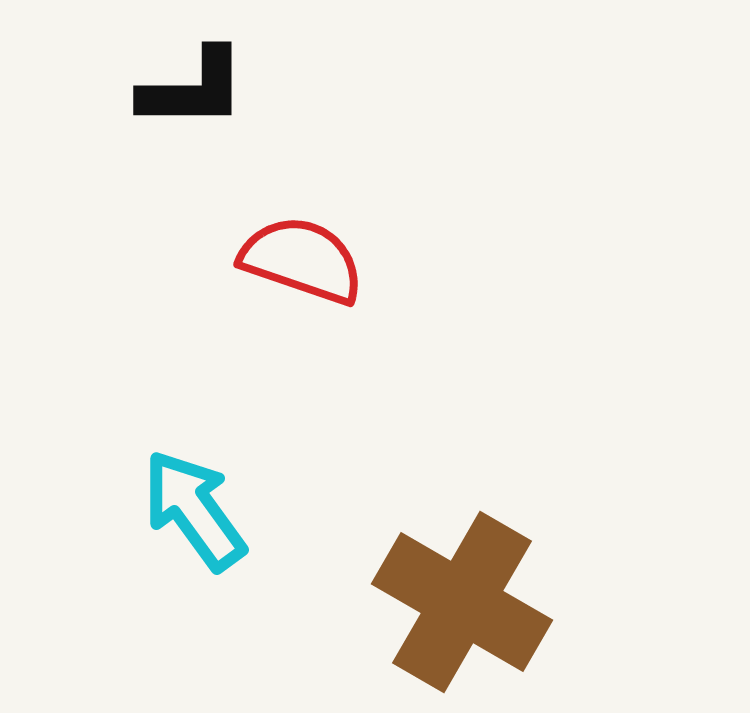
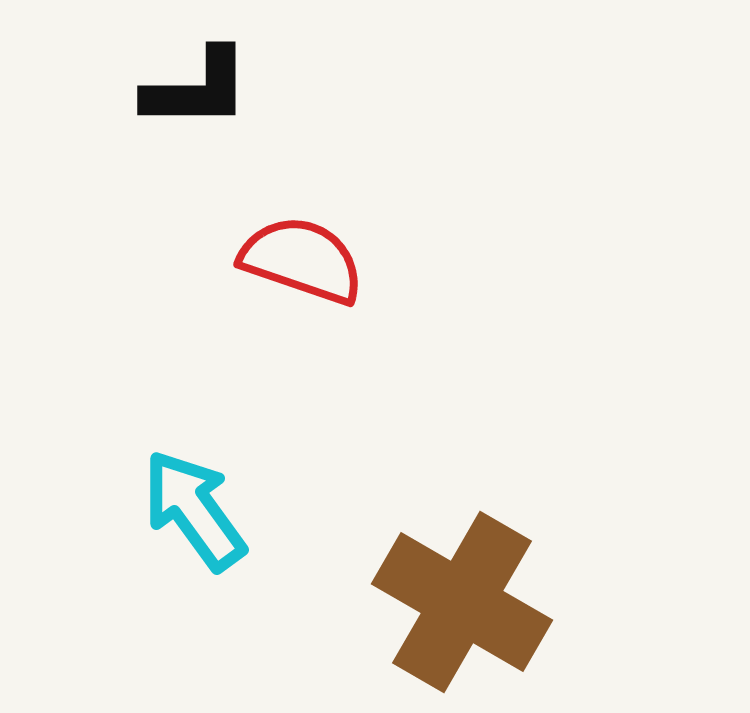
black L-shape: moved 4 px right
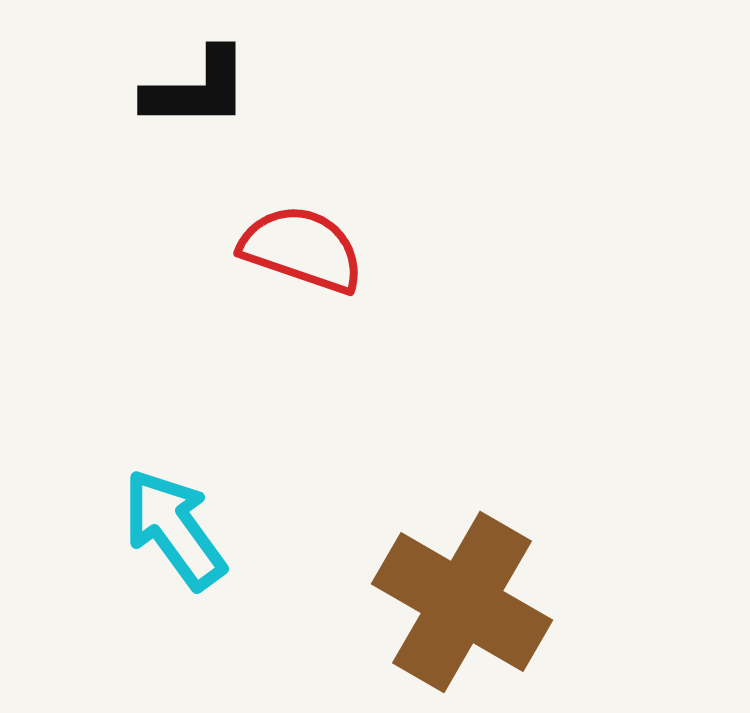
red semicircle: moved 11 px up
cyan arrow: moved 20 px left, 19 px down
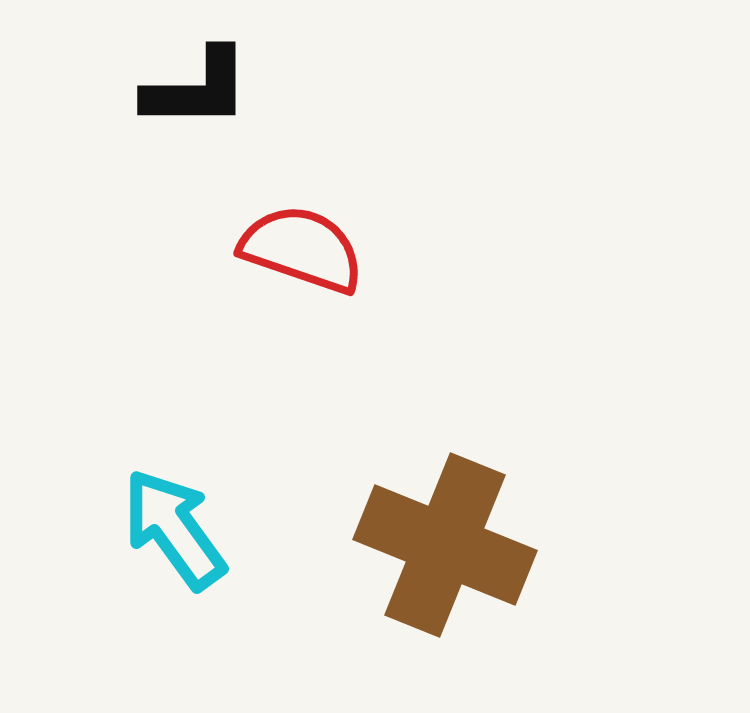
brown cross: moved 17 px left, 57 px up; rotated 8 degrees counterclockwise
